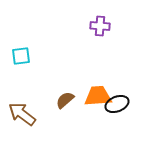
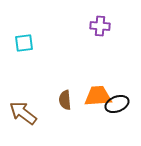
cyan square: moved 3 px right, 13 px up
brown semicircle: rotated 54 degrees counterclockwise
brown arrow: moved 1 px right, 1 px up
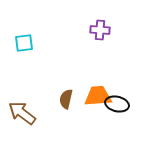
purple cross: moved 4 px down
brown semicircle: moved 1 px right, 1 px up; rotated 18 degrees clockwise
black ellipse: rotated 35 degrees clockwise
brown arrow: moved 1 px left
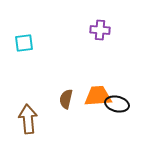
brown arrow: moved 6 px right, 6 px down; rotated 48 degrees clockwise
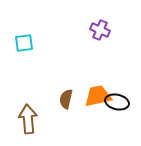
purple cross: rotated 18 degrees clockwise
orange trapezoid: rotated 8 degrees counterclockwise
black ellipse: moved 2 px up
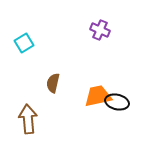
cyan square: rotated 24 degrees counterclockwise
brown semicircle: moved 13 px left, 16 px up
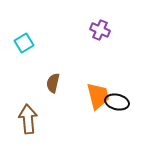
orange trapezoid: rotated 88 degrees clockwise
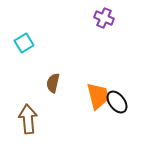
purple cross: moved 4 px right, 12 px up
black ellipse: rotated 40 degrees clockwise
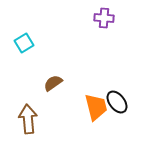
purple cross: rotated 18 degrees counterclockwise
brown semicircle: rotated 42 degrees clockwise
orange trapezoid: moved 2 px left, 11 px down
